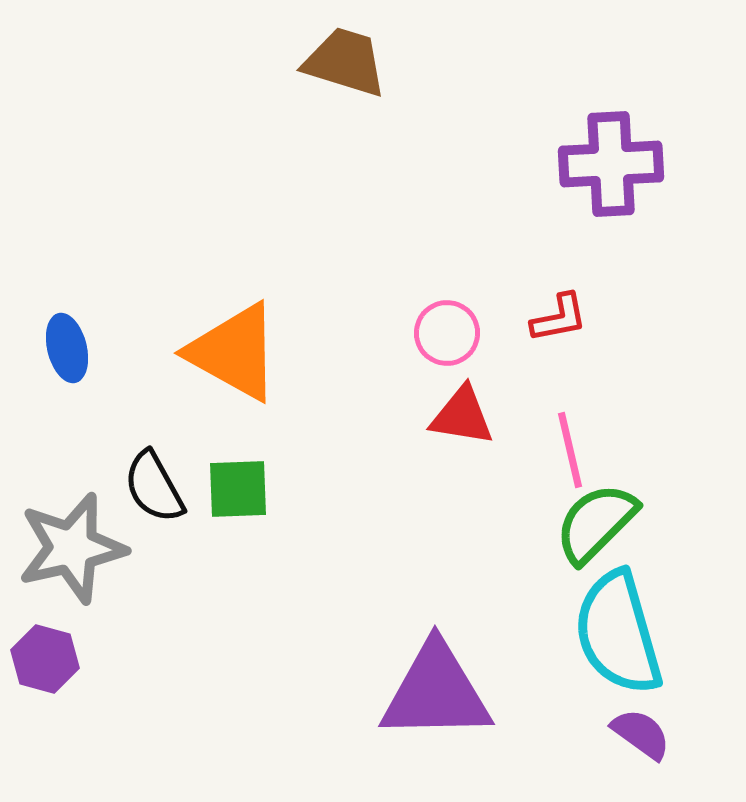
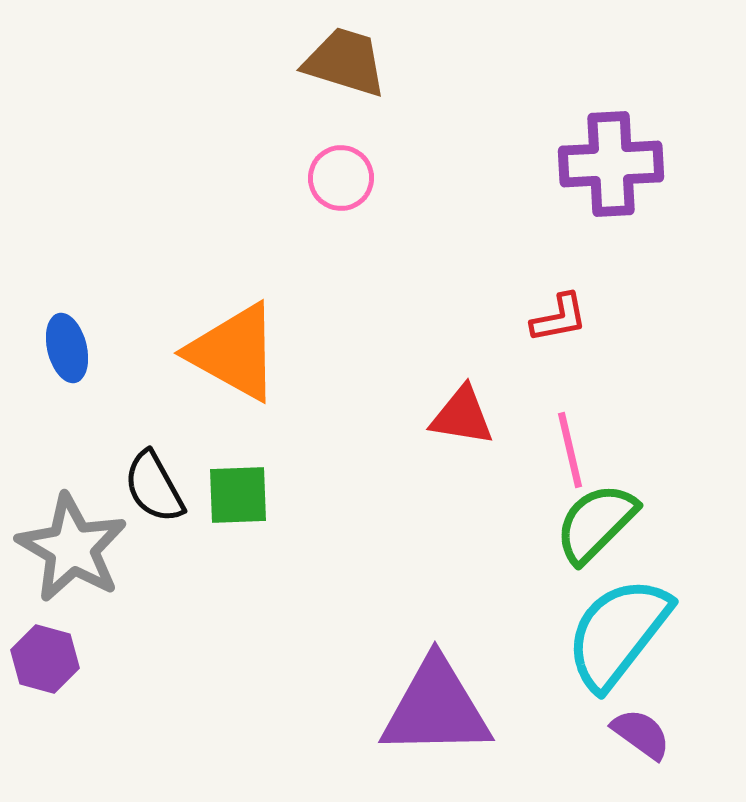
pink circle: moved 106 px left, 155 px up
green square: moved 6 px down
gray star: rotated 29 degrees counterclockwise
cyan semicircle: rotated 54 degrees clockwise
purple triangle: moved 16 px down
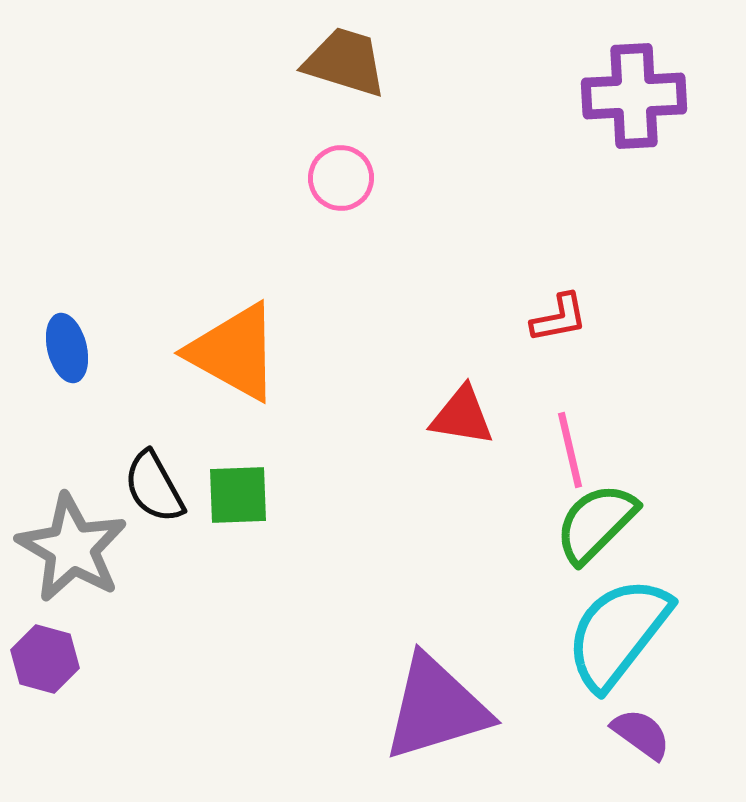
purple cross: moved 23 px right, 68 px up
purple triangle: rotated 16 degrees counterclockwise
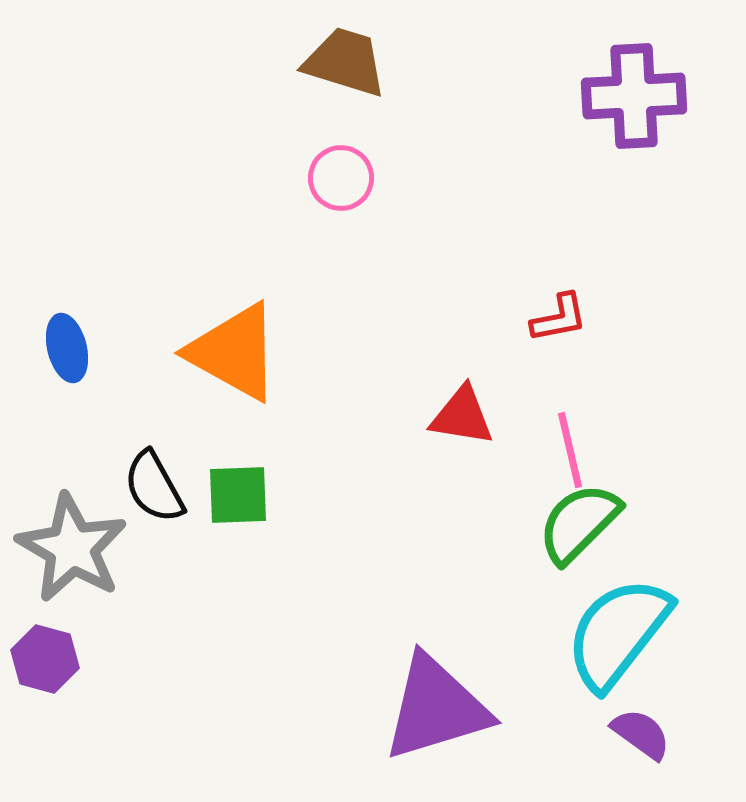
green semicircle: moved 17 px left
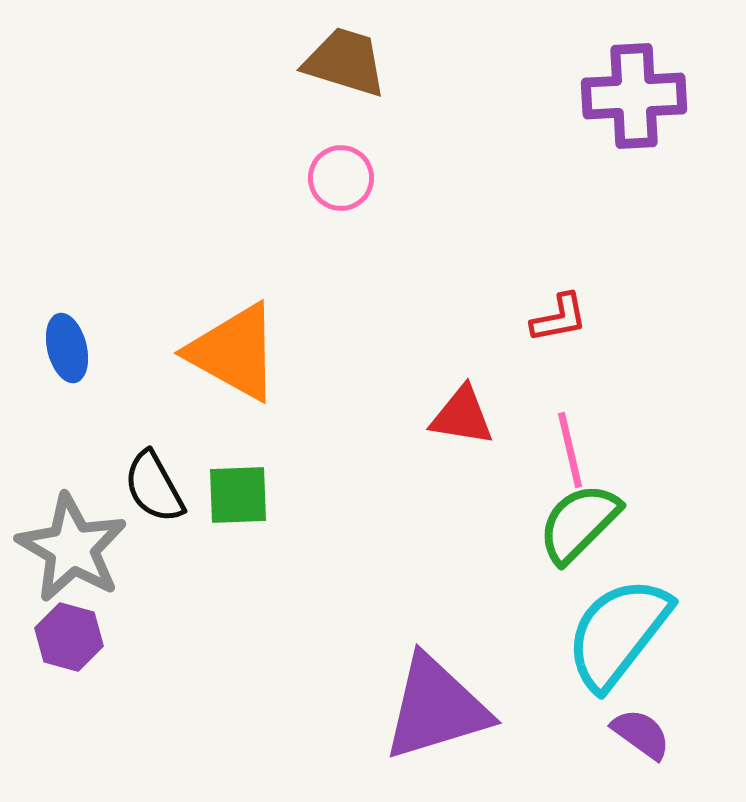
purple hexagon: moved 24 px right, 22 px up
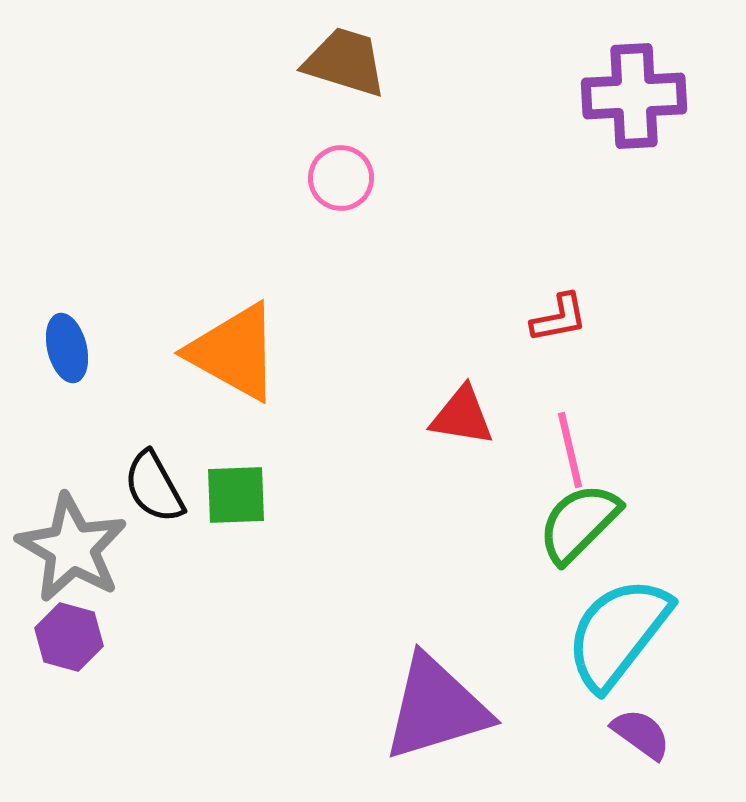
green square: moved 2 px left
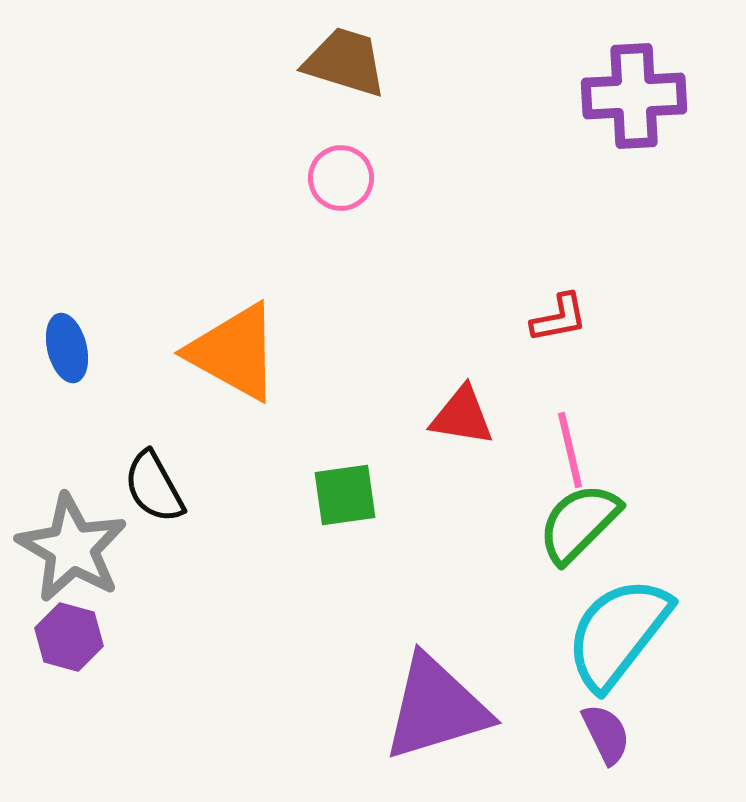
green square: moved 109 px right; rotated 6 degrees counterclockwise
purple semicircle: moved 35 px left; rotated 28 degrees clockwise
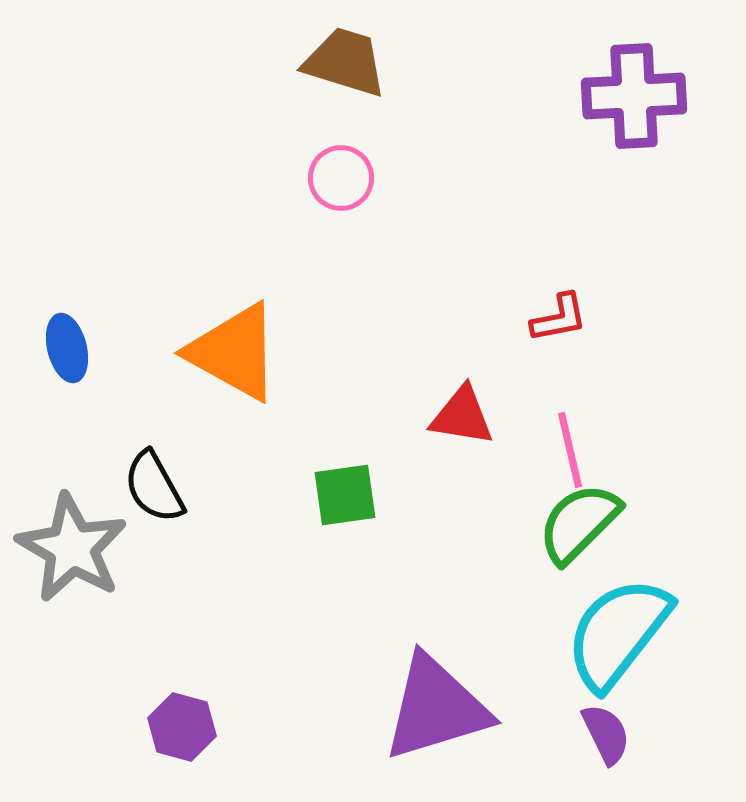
purple hexagon: moved 113 px right, 90 px down
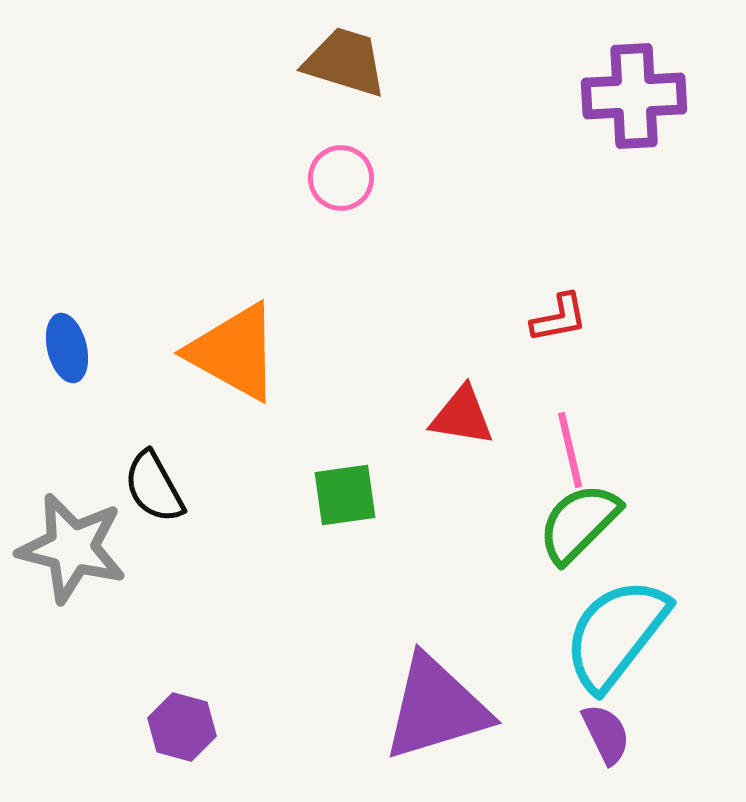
gray star: rotated 16 degrees counterclockwise
cyan semicircle: moved 2 px left, 1 px down
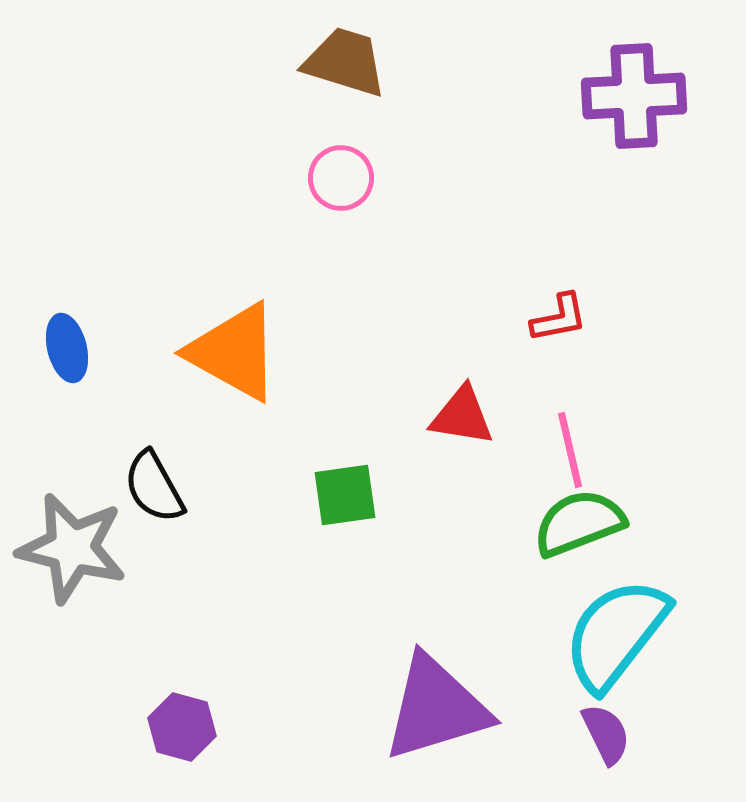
green semicircle: rotated 24 degrees clockwise
